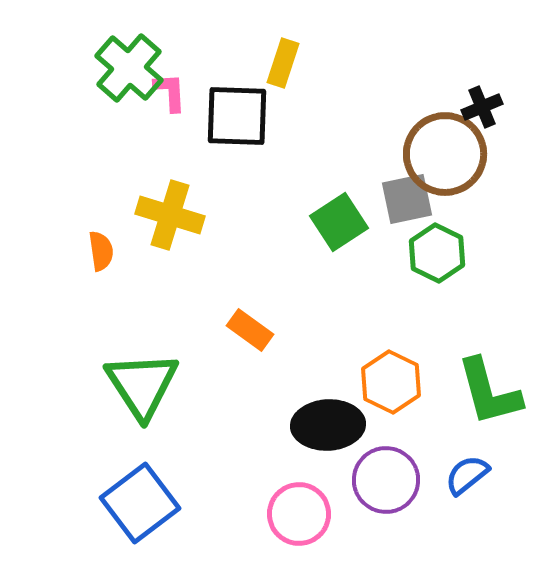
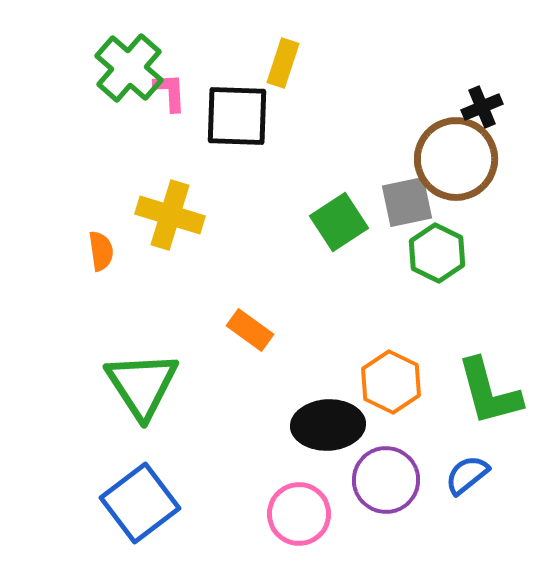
brown circle: moved 11 px right, 5 px down
gray square: moved 3 px down
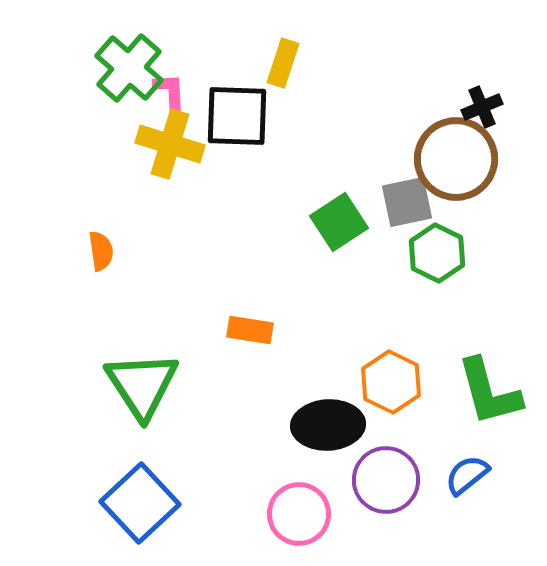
yellow cross: moved 71 px up
orange rectangle: rotated 27 degrees counterclockwise
blue square: rotated 6 degrees counterclockwise
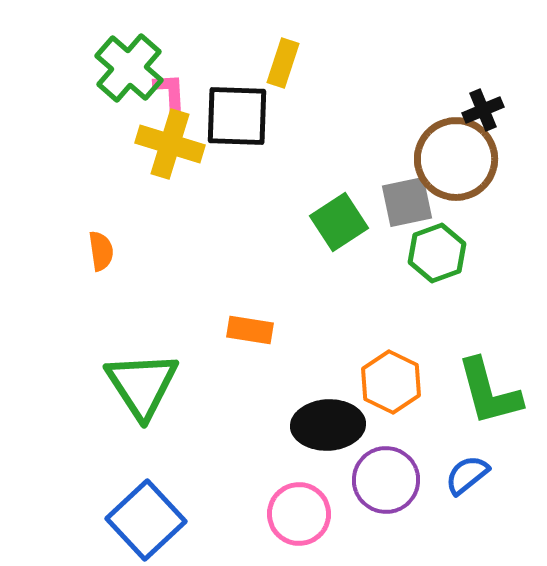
black cross: moved 1 px right, 3 px down
green hexagon: rotated 14 degrees clockwise
blue square: moved 6 px right, 17 px down
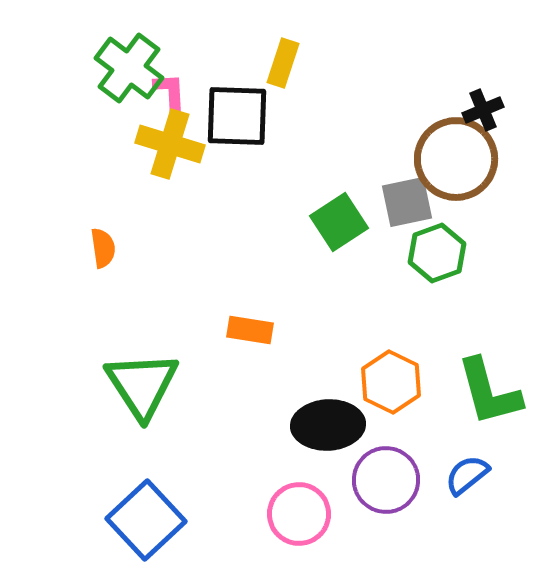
green cross: rotated 4 degrees counterclockwise
orange semicircle: moved 2 px right, 3 px up
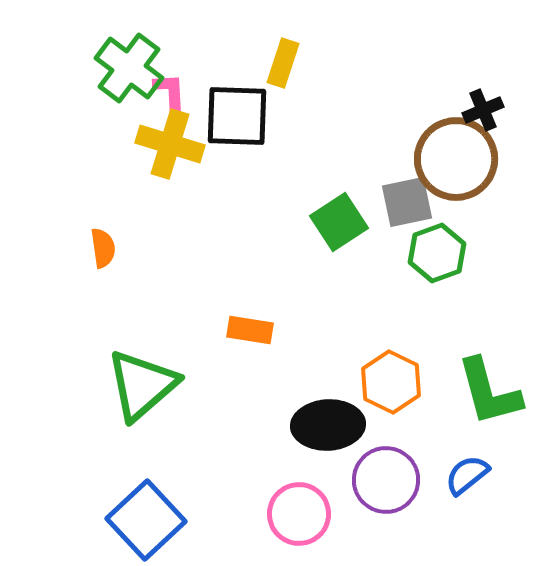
green triangle: rotated 22 degrees clockwise
